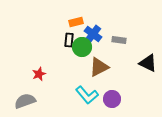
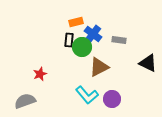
red star: moved 1 px right
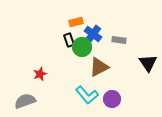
black rectangle: rotated 24 degrees counterclockwise
black triangle: rotated 30 degrees clockwise
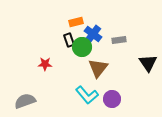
gray rectangle: rotated 16 degrees counterclockwise
brown triangle: moved 1 px left, 1 px down; rotated 25 degrees counterclockwise
red star: moved 5 px right, 10 px up; rotated 24 degrees clockwise
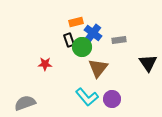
blue cross: moved 1 px up
cyan L-shape: moved 2 px down
gray semicircle: moved 2 px down
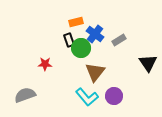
blue cross: moved 2 px right, 1 px down
gray rectangle: rotated 24 degrees counterclockwise
green circle: moved 1 px left, 1 px down
brown triangle: moved 3 px left, 4 px down
purple circle: moved 2 px right, 3 px up
gray semicircle: moved 8 px up
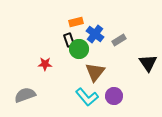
green circle: moved 2 px left, 1 px down
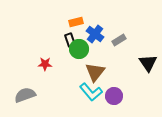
black rectangle: moved 1 px right
cyan L-shape: moved 4 px right, 5 px up
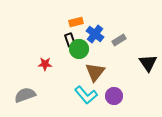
cyan L-shape: moved 5 px left, 3 px down
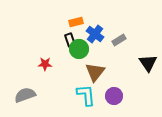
cyan L-shape: rotated 145 degrees counterclockwise
